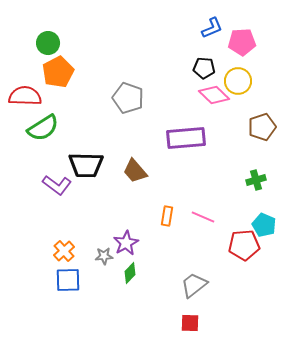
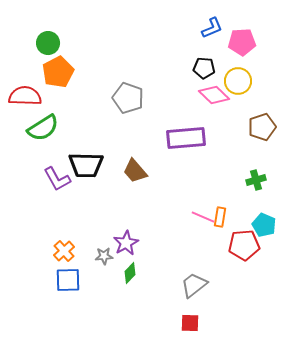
purple L-shape: moved 6 px up; rotated 24 degrees clockwise
orange rectangle: moved 53 px right, 1 px down
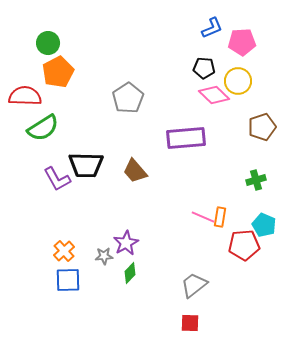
gray pentagon: rotated 20 degrees clockwise
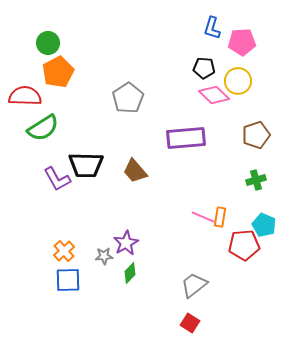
blue L-shape: rotated 130 degrees clockwise
brown pentagon: moved 6 px left, 8 px down
red square: rotated 30 degrees clockwise
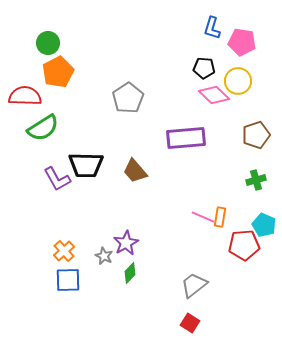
pink pentagon: rotated 12 degrees clockwise
gray star: rotated 30 degrees clockwise
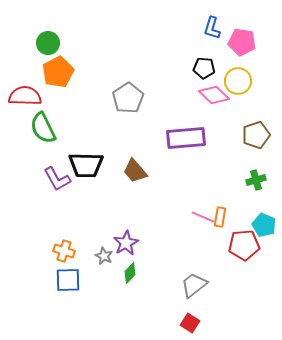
green semicircle: rotated 96 degrees clockwise
orange cross: rotated 30 degrees counterclockwise
